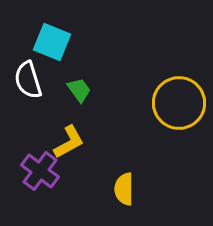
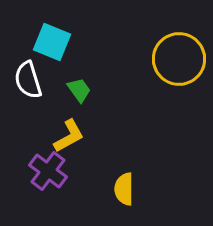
yellow circle: moved 44 px up
yellow L-shape: moved 6 px up
purple cross: moved 8 px right
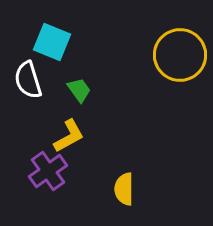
yellow circle: moved 1 px right, 4 px up
purple cross: rotated 18 degrees clockwise
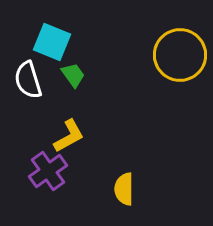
green trapezoid: moved 6 px left, 15 px up
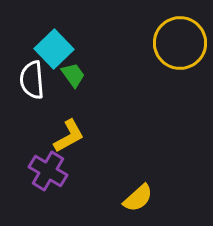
cyan square: moved 2 px right, 7 px down; rotated 24 degrees clockwise
yellow circle: moved 12 px up
white semicircle: moved 4 px right; rotated 12 degrees clockwise
purple cross: rotated 24 degrees counterclockwise
yellow semicircle: moved 14 px right, 9 px down; rotated 132 degrees counterclockwise
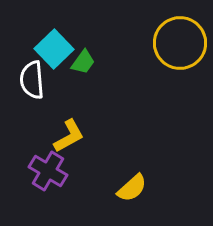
green trapezoid: moved 10 px right, 13 px up; rotated 72 degrees clockwise
yellow semicircle: moved 6 px left, 10 px up
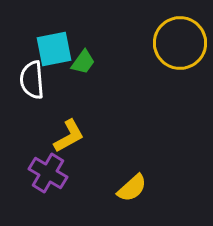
cyan square: rotated 33 degrees clockwise
purple cross: moved 2 px down
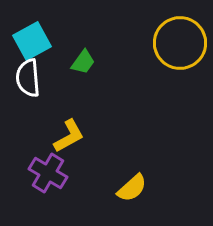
cyan square: moved 22 px left, 8 px up; rotated 18 degrees counterclockwise
white semicircle: moved 4 px left, 2 px up
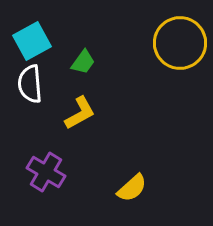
white semicircle: moved 2 px right, 6 px down
yellow L-shape: moved 11 px right, 23 px up
purple cross: moved 2 px left, 1 px up
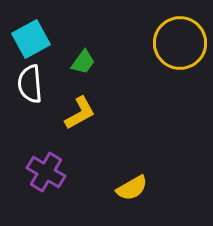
cyan square: moved 1 px left, 2 px up
yellow semicircle: rotated 12 degrees clockwise
